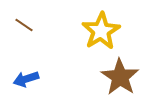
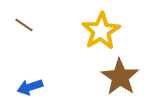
blue arrow: moved 4 px right, 8 px down
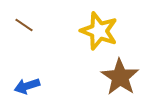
yellow star: moved 2 px left; rotated 21 degrees counterclockwise
blue arrow: moved 3 px left, 1 px up
